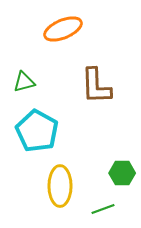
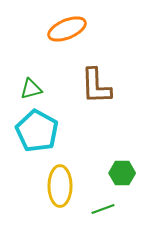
orange ellipse: moved 4 px right
green triangle: moved 7 px right, 7 px down
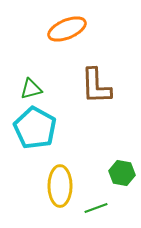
cyan pentagon: moved 2 px left, 3 px up
green hexagon: rotated 10 degrees clockwise
green line: moved 7 px left, 1 px up
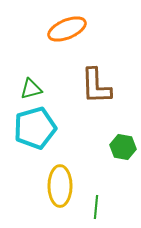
cyan pentagon: rotated 27 degrees clockwise
green hexagon: moved 1 px right, 26 px up
green line: moved 1 px up; rotated 65 degrees counterclockwise
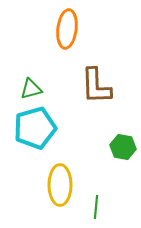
orange ellipse: rotated 60 degrees counterclockwise
yellow ellipse: moved 1 px up
